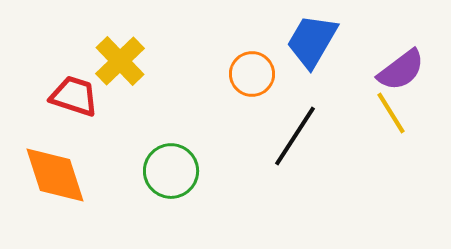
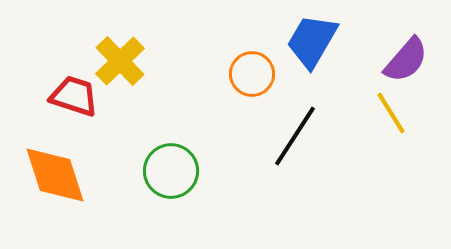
purple semicircle: moved 5 px right, 10 px up; rotated 12 degrees counterclockwise
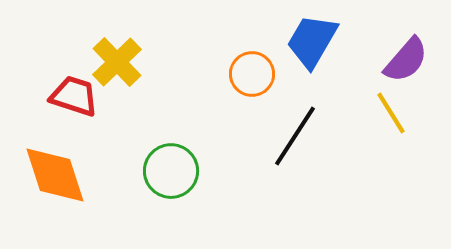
yellow cross: moved 3 px left, 1 px down
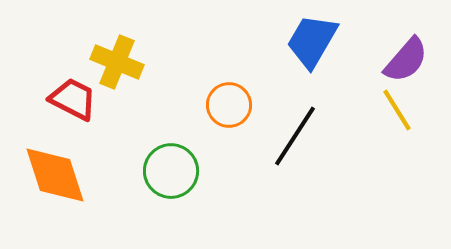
yellow cross: rotated 24 degrees counterclockwise
orange circle: moved 23 px left, 31 px down
red trapezoid: moved 1 px left, 3 px down; rotated 9 degrees clockwise
yellow line: moved 6 px right, 3 px up
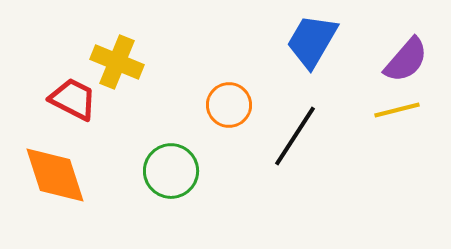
yellow line: rotated 72 degrees counterclockwise
